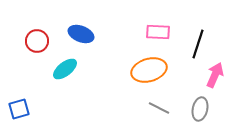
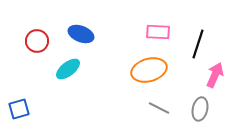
cyan ellipse: moved 3 px right
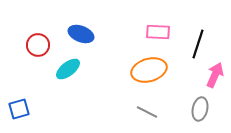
red circle: moved 1 px right, 4 px down
gray line: moved 12 px left, 4 px down
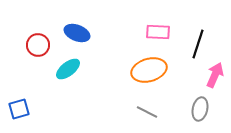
blue ellipse: moved 4 px left, 1 px up
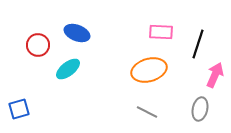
pink rectangle: moved 3 px right
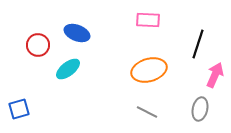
pink rectangle: moved 13 px left, 12 px up
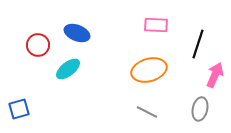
pink rectangle: moved 8 px right, 5 px down
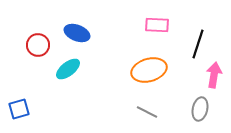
pink rectangle: moved 1 px right
pink arrow: moved 1 px left; rotated 15 degrees counterclockwise
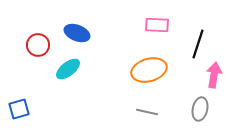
gray line: rotated 15 degrees counterclockwise
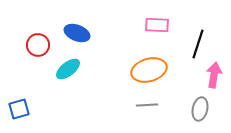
gray line: moved 7 px up; rotated 15 degrees counterclockwise
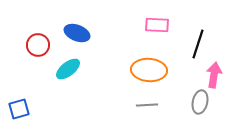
orange ellipse: rotated 20 degrees clockwise
gray ellipse: moved 7 px up
